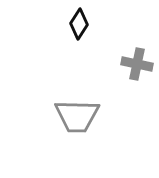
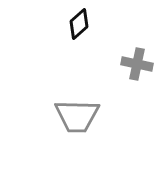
black diamond: rotated 16 degrees clockwise
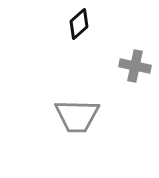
gray cross: moved 2 px left, 2 px down
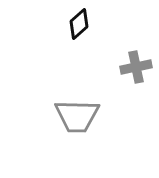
gray cross: moved 1 px right, 1 px down; rotated 24 degrees counterclockwise
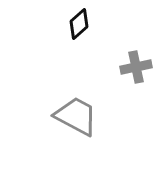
gray trapezoid: moved 1 px left; rotated 153 degrees counterclockwise
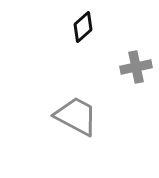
black diamond: moved 4 px right, 3 px down
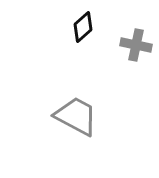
gray cross: moved 22 px up; rotated 24 degrees clockwise
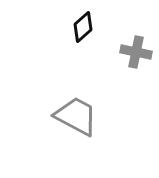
gray cross: moved 7 px down
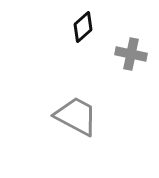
gray cross: moved 5 px left, 2 px down
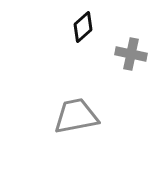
gray trapezoid: rotated 39 degrees counterclockwise
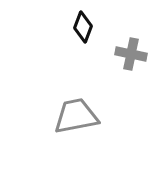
black diamond: rotated 28 degrees counterclockwise
